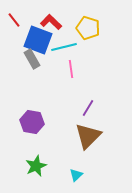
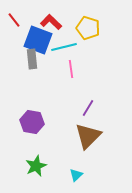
gray rectangle: rotated 24 degrees clockwise
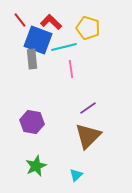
red line: moved 6 px right
purple line: rotated 24 degrees clockwise
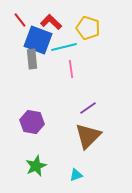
cyan triangle: rotated 24 degrees clockwise
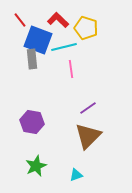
red L-shape: moved 7 px right, 2 px up
yellow pentagon: moved 2 px left
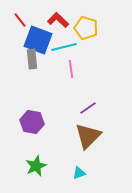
cyan triangle: moved 3 px right, 2 px up
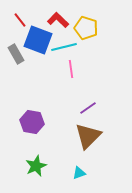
gray rectangle: moved 16 px left, 5 px up; rotated 24 degrees counterclockwise
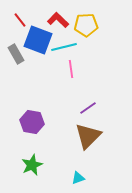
yellow pentagon: moved 3 px up; rotated 20 degrees counterclockwise
green star: moved 4 px left, 1 px up
cyan triangle: moved 1 px left, 5 px down
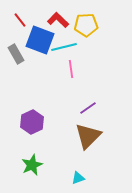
blue square: moved 2 px right
purple hexagon: rotated 25 degrees clockwise
